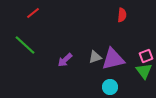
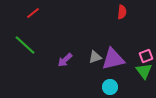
red semicircle: moved 3 px up
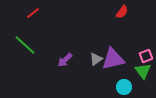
red semicircle: rotated 32 degrees clockwise
gray triangle: moved 1 px right, 2 px down; rotated 16 degrees counterclockwise
green triangle: moved 1 px left
cyan circle: moved 14 px right
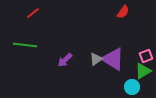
red semicircle: moved 1 px right
green line: rotated 35 degrees counterclockwise
purple triangle: rotated 45 degrees clockwise
green triangle: rotated 36 degrees clockwise
cyan circle: moved 8 px right
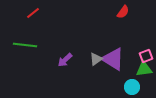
green triangle: moved 1 px right, 2 px up; rotated 24 degrees clockwise
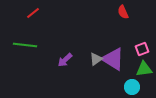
red semicircle: rotated 120 degrees clockwise
pink square: moved 4 px left, 7 px up
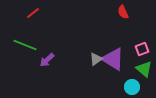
green line: rotated 15 degrees clockwise
purple arrow: moved 18 px left
green triangle: rotated 48 degrees clockwise
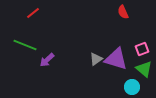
purple triangle: moved 3 px right; rotated 15 degrees counterclockwise
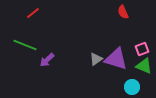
green triangle: moved 3 px up; rotated 18 degrees counterclockwise
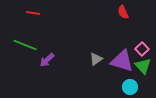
red line: rotated 48 degrees clockwise
pink square: rotated 24 degrees counterclockwise
purple triangle: moved 6 px right, 2 px down
green triangle: moved 1 px left; rotated 24 degrees clockwise
cyan circle: moved 2 px left
